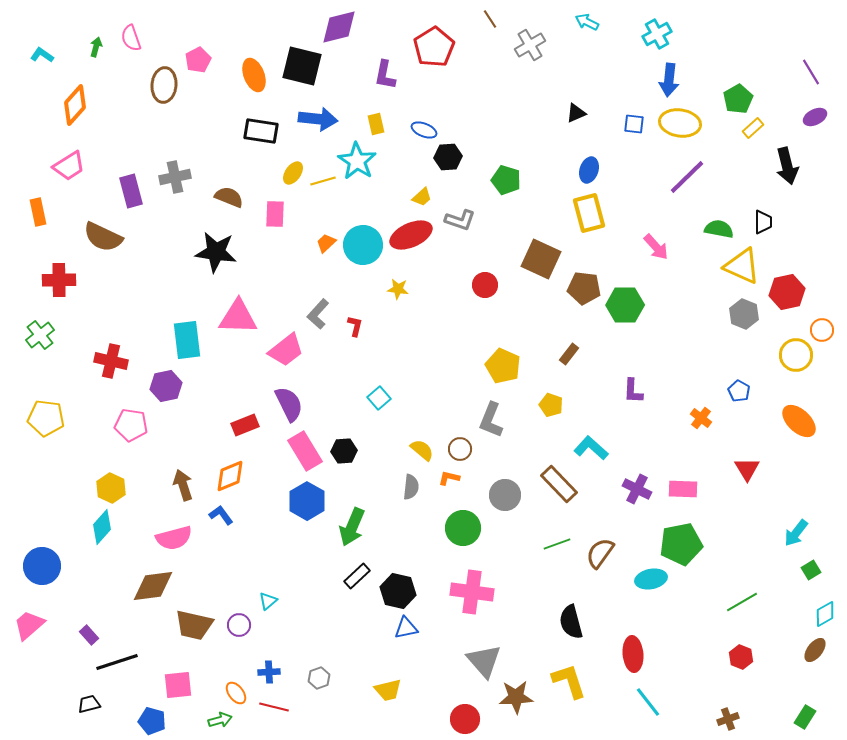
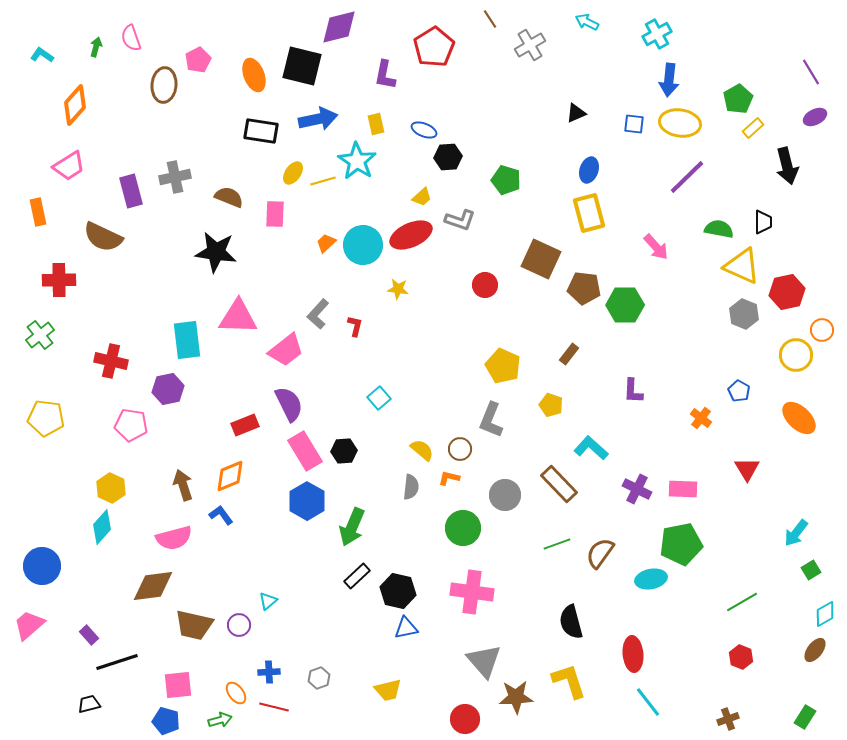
blue arrow at (318, 119): rotated 18 degrees counterclockwise
purple hexagon at (166, 386): moved 2 px right, 3 px down
orange ellipse at (799, 421): moved 3 px up
blue pentagon at (152, 721): moved 14 px right
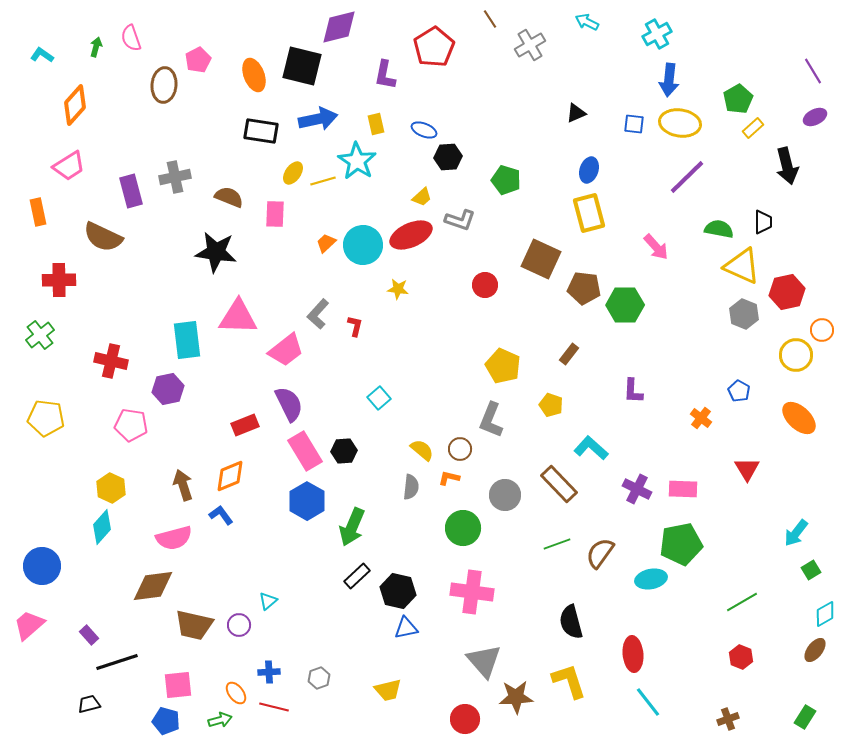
purple line at (811, 72): moved 2 px right, 1 px up
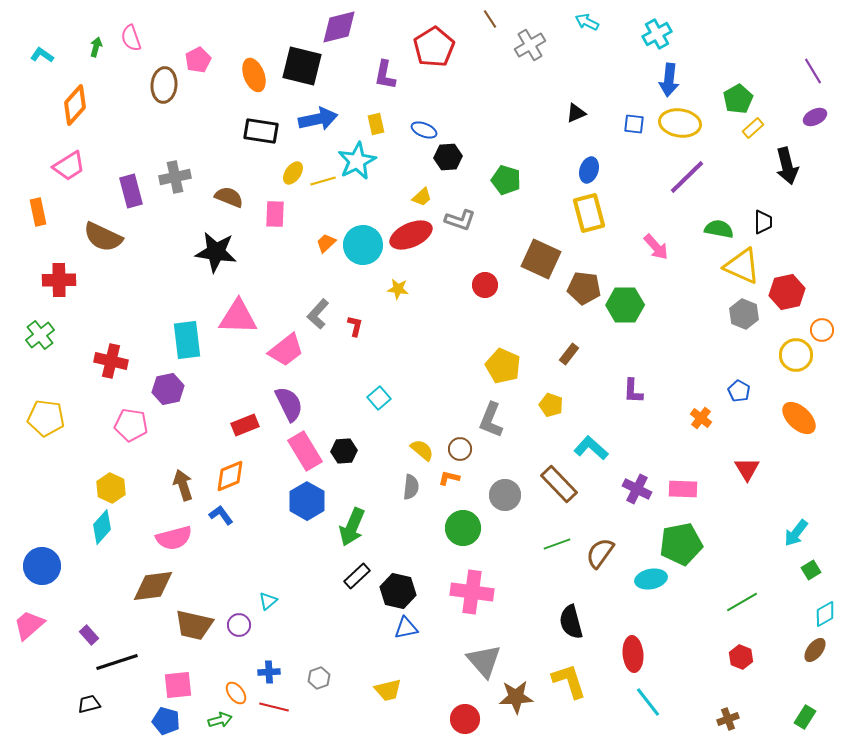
cyan star at (357, 161): rotated 12 degrees clockwise
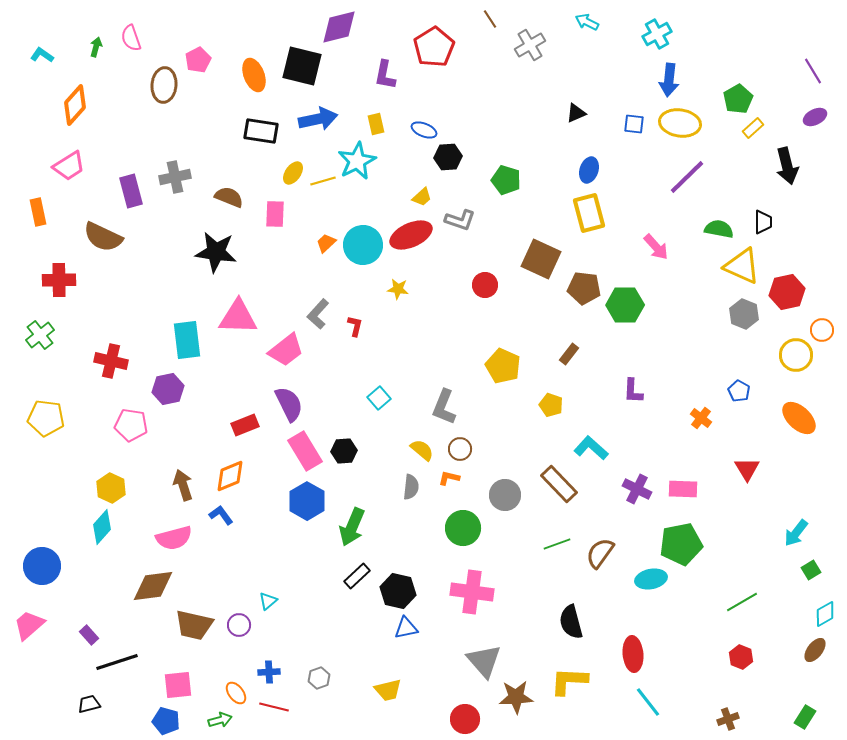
gray L-shape at (491, 420): moved 47 px left, 13 px up
yellow L-shape at (569, 681): rotated 69 degrees counterclockwise
